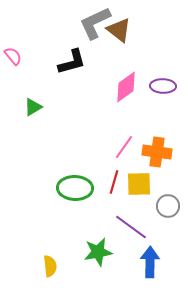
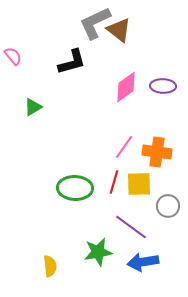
blue arrow: moved 7 px left; rotated 100 degrees counterclockwise
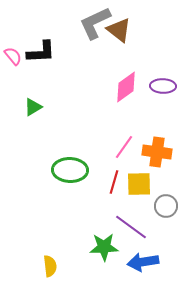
black L-shape: moved 31 px left, 10 px up; rotated 12 degrees clockwise
green ellipse: moved 5 px left, 18 px up
gray circle: moved 2 px left
green star: moved 6 px right, 5 px up; rotated 8 degrees clockwise
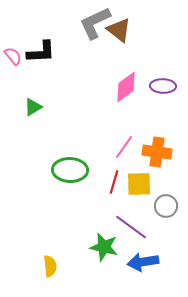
green star: rotated 16 degrees clockwise
